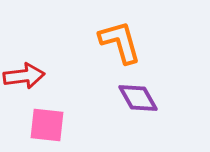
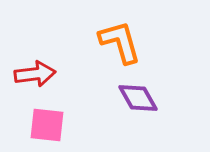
red arrow: moved 11 px right, 2 px up
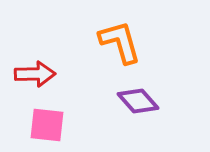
red arrow: rotated 6 degrees clockwise
purple diamond: moved 3 px down; rotated 12 degrees counterclockwise
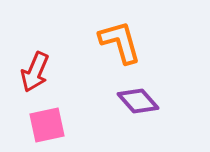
red arrow: moved 2 px up; rotated 114 degrees clockwise
pink square: rotated 18 degrees counterclockwise
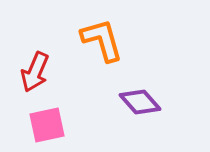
orange L-shape: moved 18 px left, 2 px up
purple diamond: moved 2 px right, 1 px down
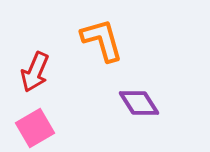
purple diamond: moved 1 px left, 1 px down; rotated 9 degrees clockwise
pink square: moved 12 px left, 3 px down; rotated 18 degrees counterclockwise
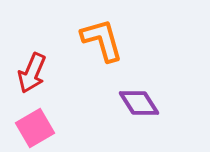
red arrow: moved 3 px left, 1 px down
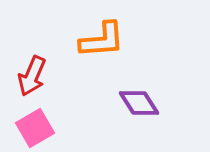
orange L-shape: rotated 102 degrees clockwise
red arrow: moved 3 px down
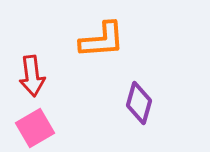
red arrow: rotated 30 degrees counterclockwise
purple diamond: rotated 48 degrees clockwise
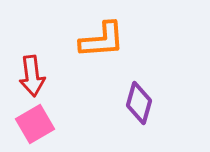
pink square: moved 4 px up
